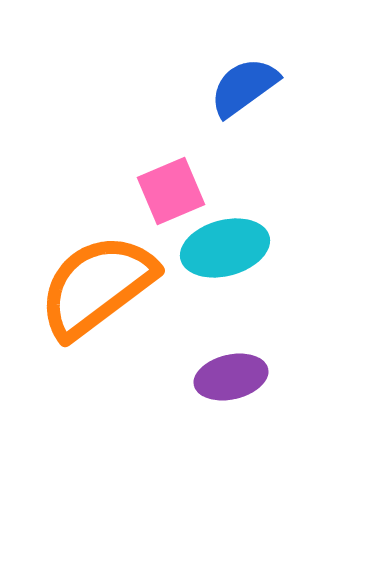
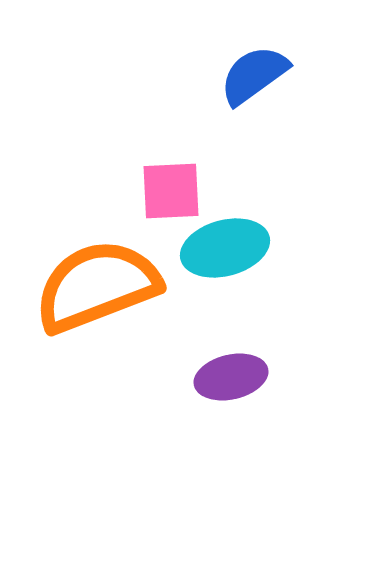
blue semicircle: moved 10 px right, 12 px up
pink square: rotated 20 degrees clockwise
orange semicircle: rotated 16 degrees clockwise
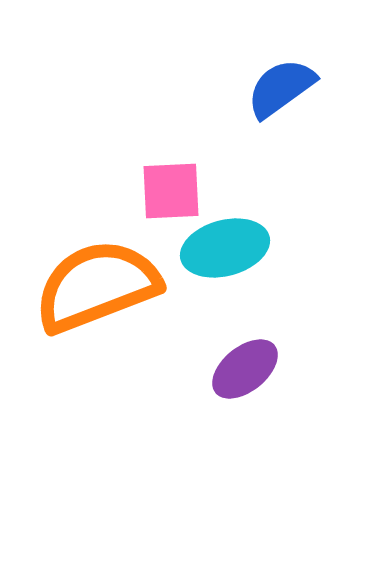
blue semicircle: moved 27 px right, 13 px down
purple ellipse: moved 14 px right, 8 px up; rotated 26 degrees counterclockwise
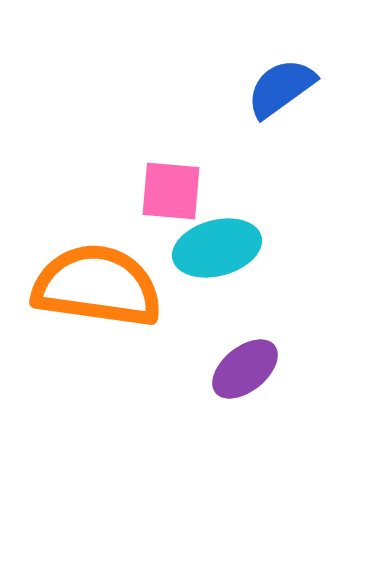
pink square: rotated 8 degrees clockwise
cyan ellipse: moved 8 px left
orange semicircle: rotated 29 degrees clockwise
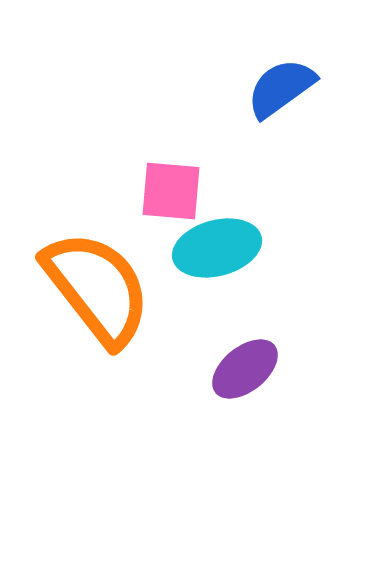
orange semicircle: moved 2 px down; rotated 44 degrees clockwise
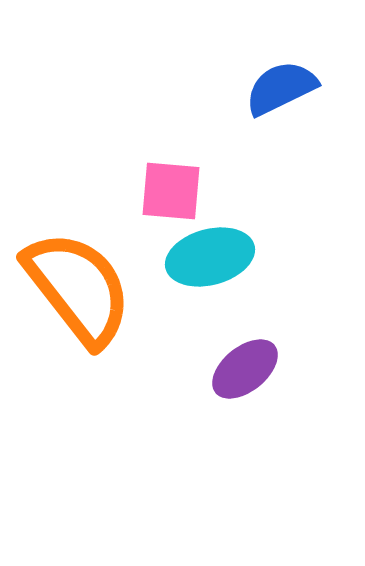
blue semicircle: rotated 10 degrees clockwise
cyan ellipse: moved 7 px left, 9 px down
orange semicircle: moved 19 px left
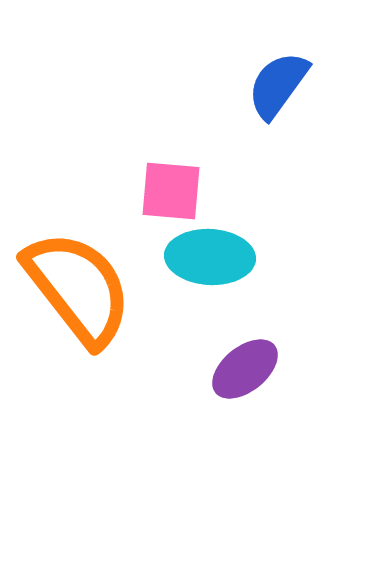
blue semicircle: moved 3 px left, 3 px up; rotated 28 degrees counterclockwise
cyan ellipse: rotated 18 degrees clockwise
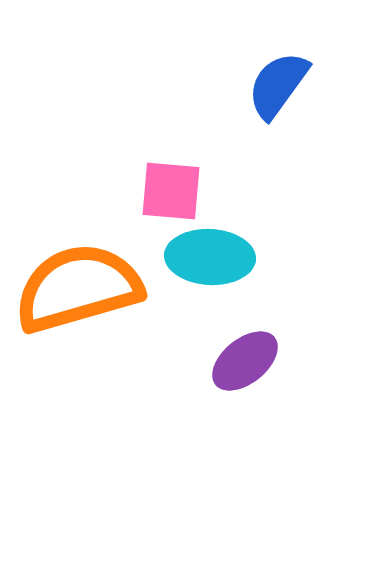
orange semicircle: rotated 68 degrees counterclockwise
purple ellipse: moved 8 px up
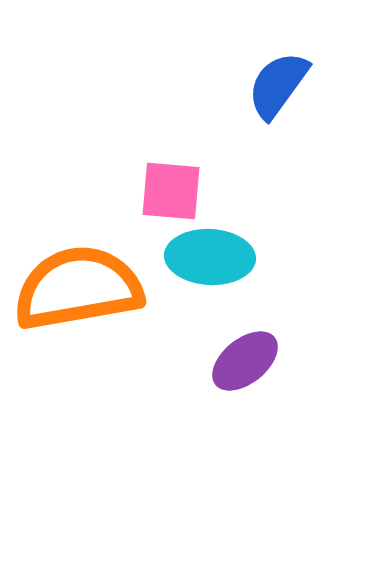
orange semicircle: rotated 6 degrees clockwise
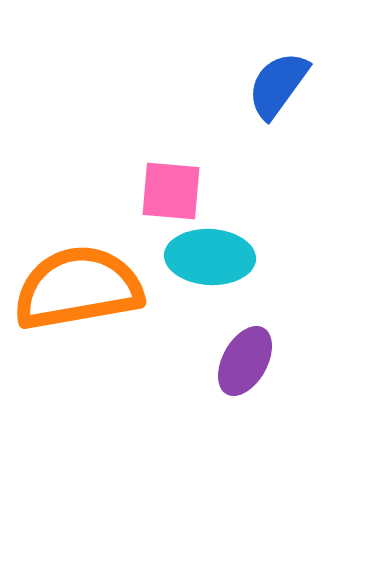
purple ellipse: rotated 22 degrees counterclockwise
